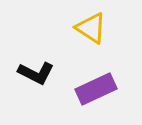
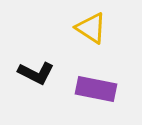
purple rectangle: rotated 36 degrees clockwise
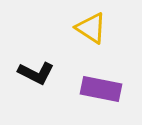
purple rectangle: moved 5 px right
